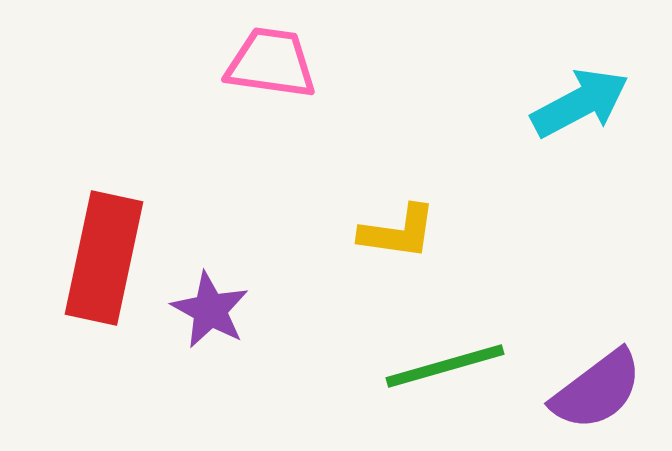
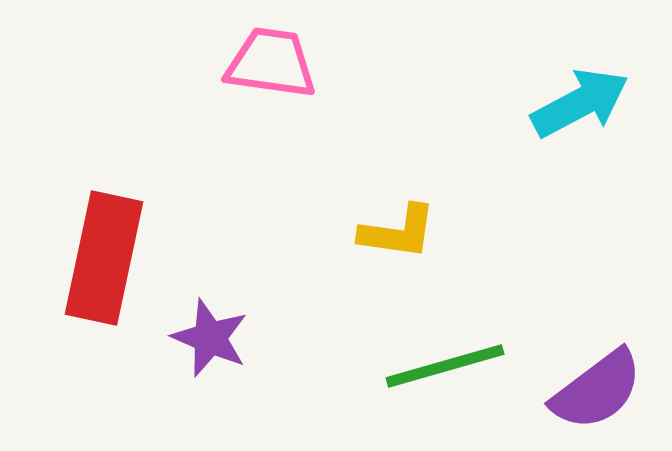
purple star: moved 28 px down; rotated 6 degrees counterclockwise
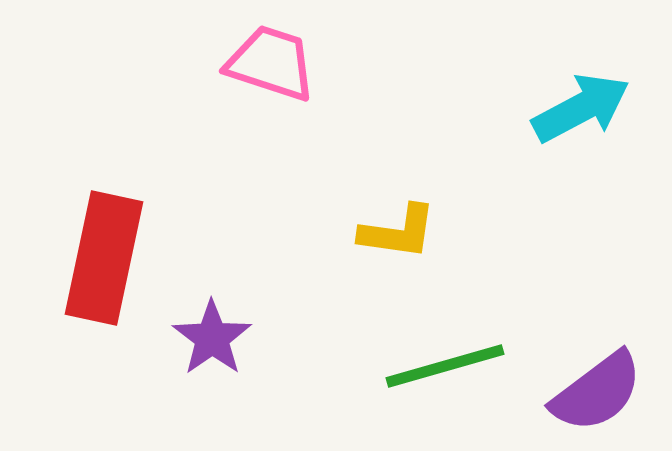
pink trapezoid: rotated 10 degrees clockwise
cyan arrow: moved 1 px right, 5 px down
purple star: moved 2 px right; rotated 14 degrees clockwise
purple semicircle: moved 2 px down
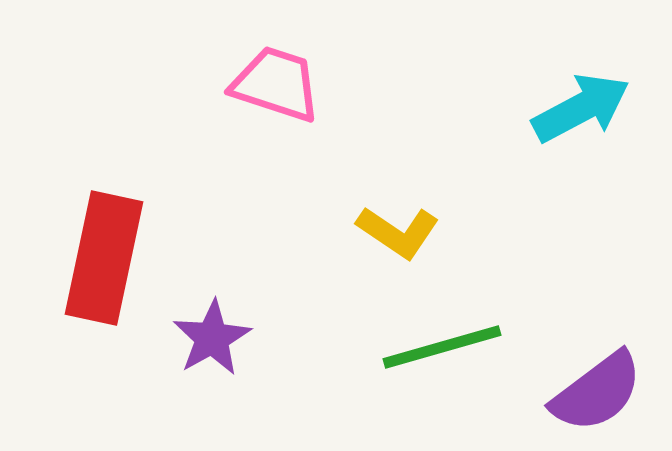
pink trapezoid: moved 5 px right, 21 px down
yellow L-shape: rotated 26 degrees clockwise
purple star: rotated 6 degrees clockwise
green line: moved 3 px left, 19 px up
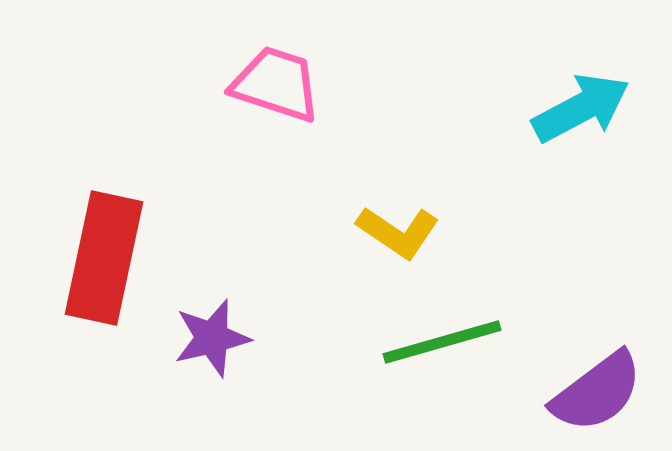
purple star: rotated 16 degrees clockwise
green line: moved 5 px up
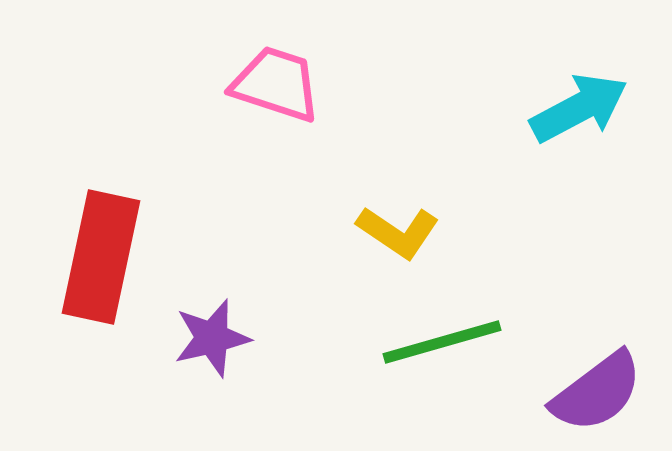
cyan arrow: moved 2 px left
red rectangle: moved 3 px left, 1 px up
